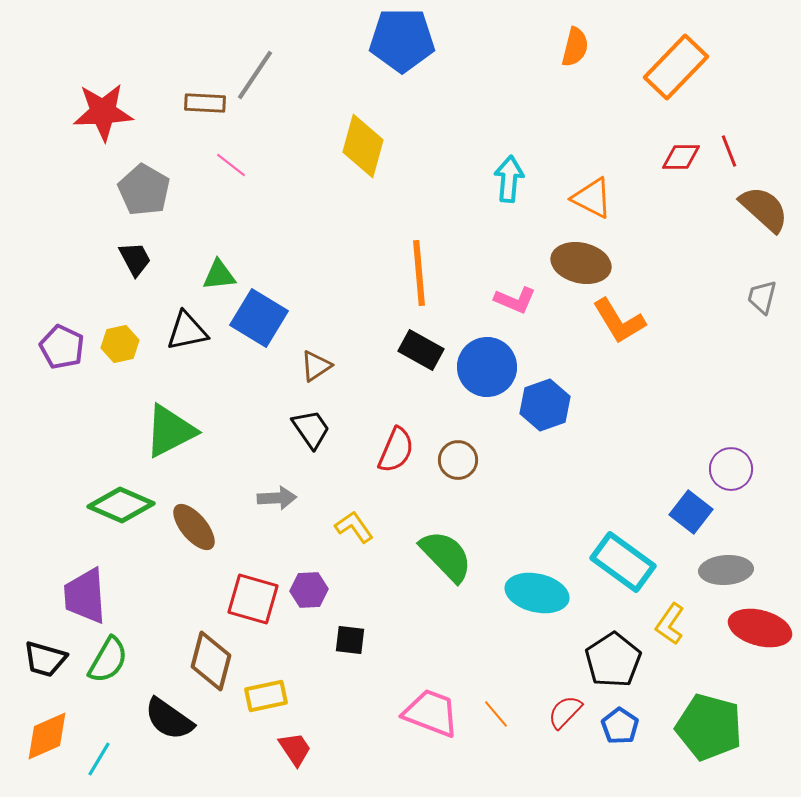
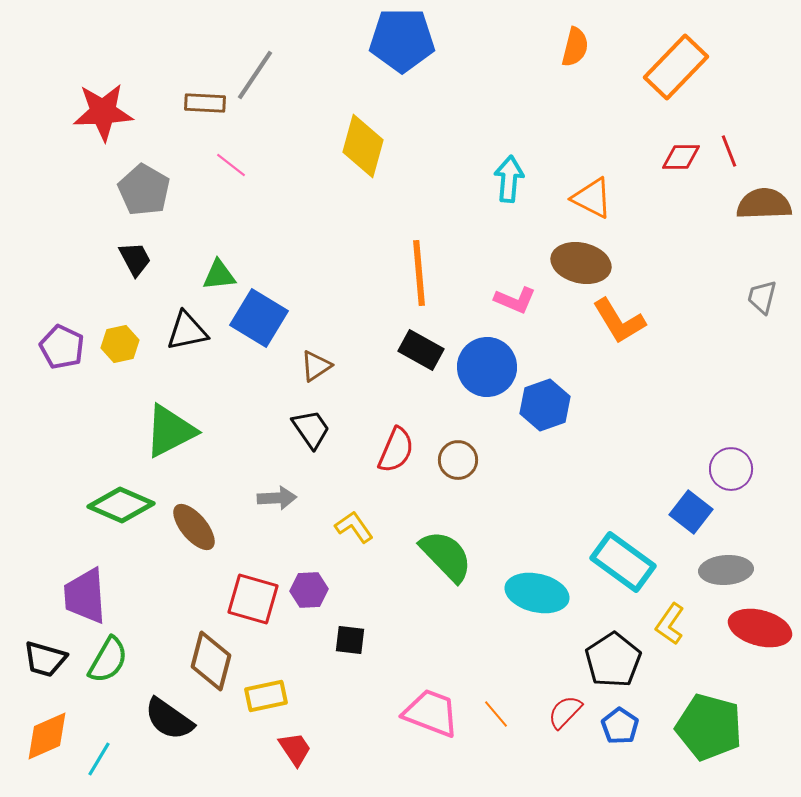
brown semicircle at (764, 209): moved 5 px up; rotated 44 degrees counterclockwise
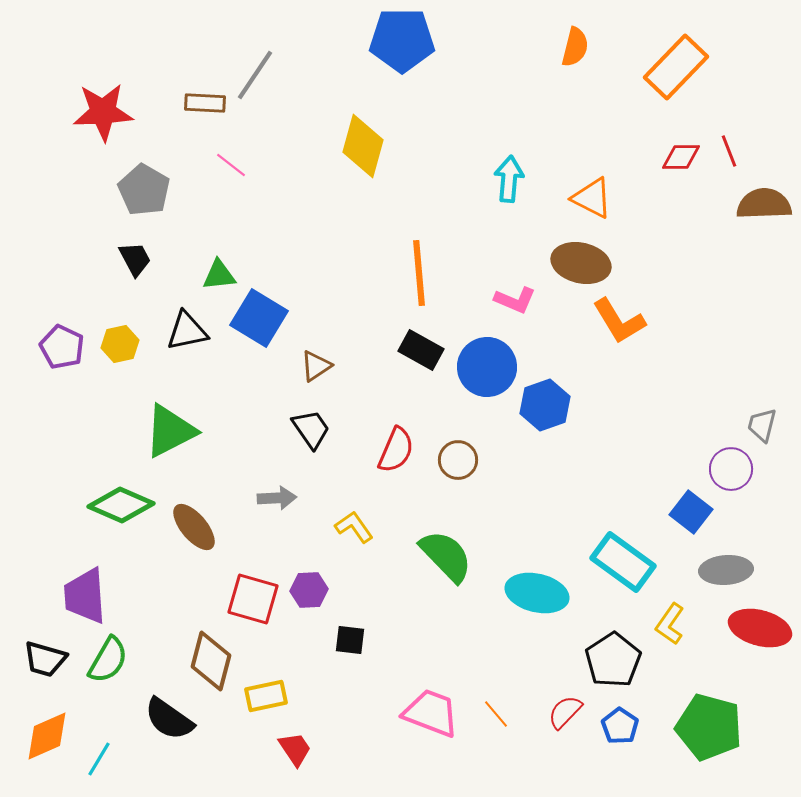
gray trapezoid at (762, 297): moved 128 px down
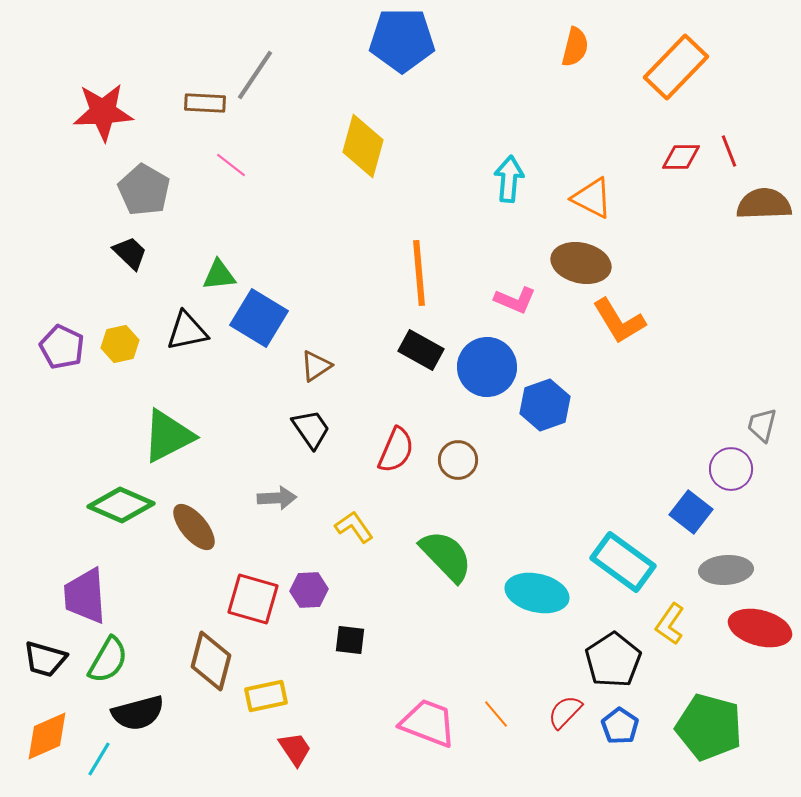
black trapezoid at (135, 259): moved 5 px left, 6 px up; rotated 18 degrees counterclockwise
green triangle at (170, 431): moved 2 px left, 5 px down
pink trapezoid at (431, 713): moved 3 px left, 10 px down
black semicircle at (169, 719): moved 31 px left, 6 px up; rotated 50 degrees counterclockwise
